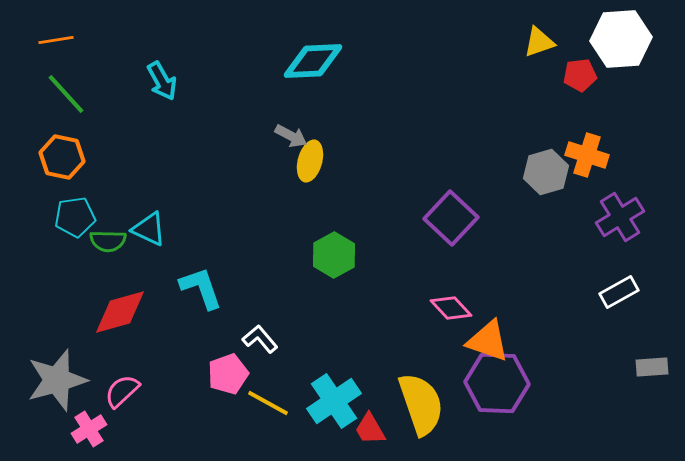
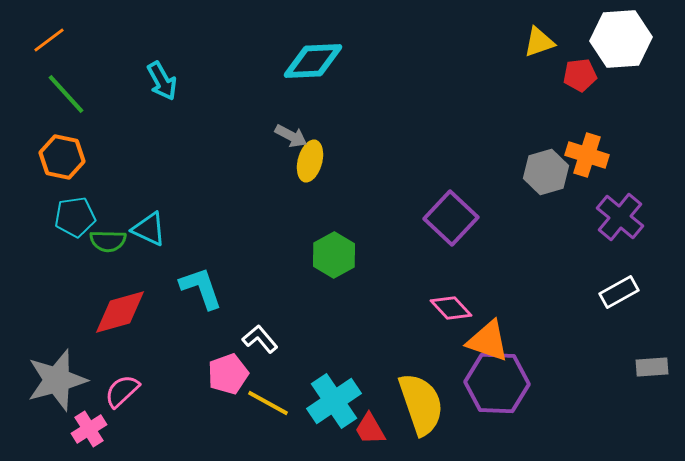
orange line: moved 7 px left; rotated 28 degrees counterclockwise
purple cross: rotated 18 degrees counterclockwise
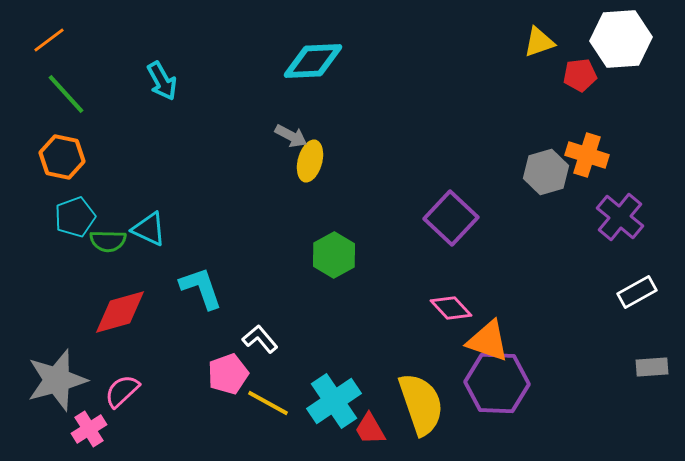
cyan pentagon: rotated 12 degrees counterclockwise
white rectangle: moved 18 px right
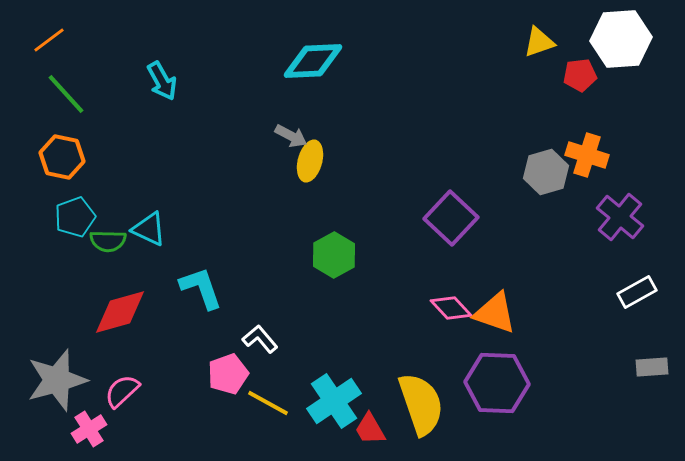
orange triangle: moved 7 px right, 28 px up
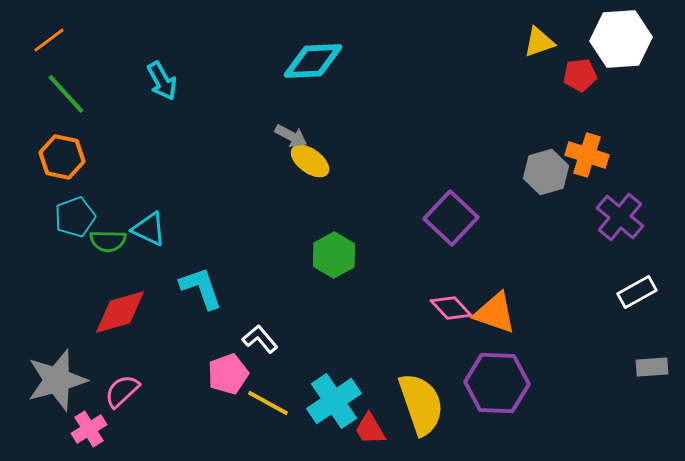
yellow ellipse: rotated 69 degrees counterclockwise
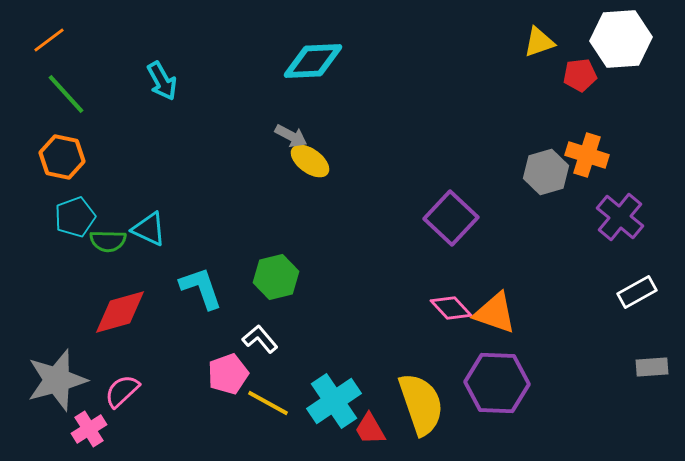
green hexagon: moved 58 px left, 22 px down; rotated 15 degrees clockwise
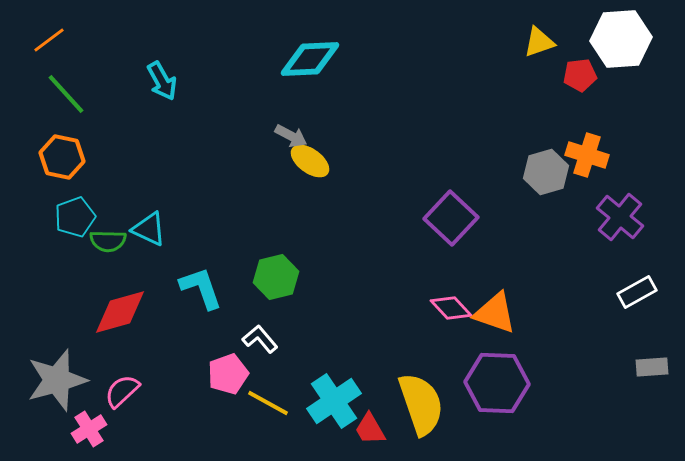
cyan diamond: moved 3 px left, 2 px up
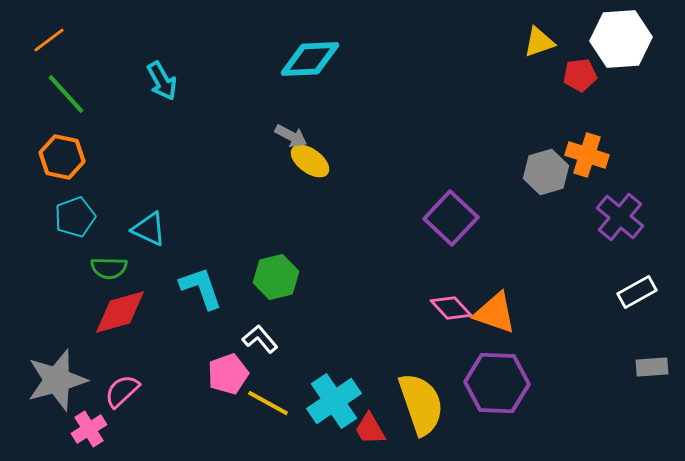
green semicircle: moved 1 px right, 27 px down
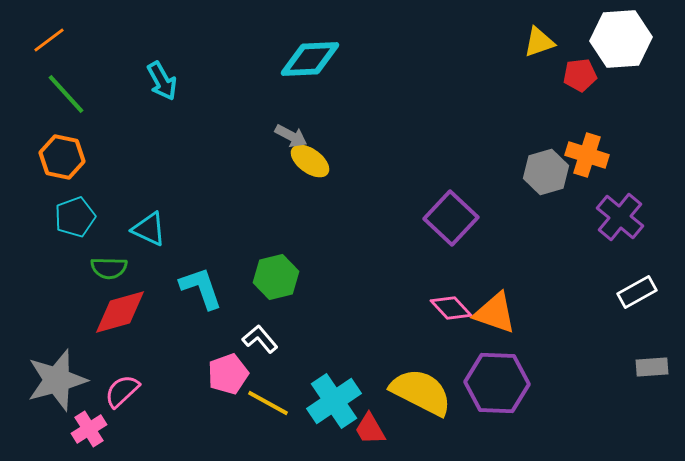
yellow semicircle: moved 12 px up; rotated 44 degrees counterclockwise
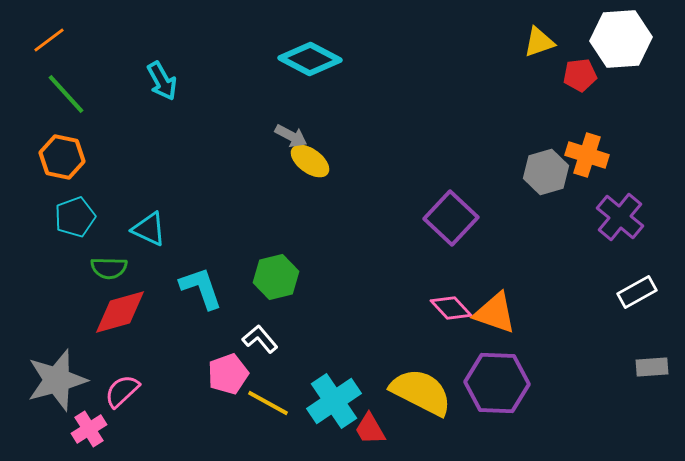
cyan diamond: rotated 30 degrees clockwise
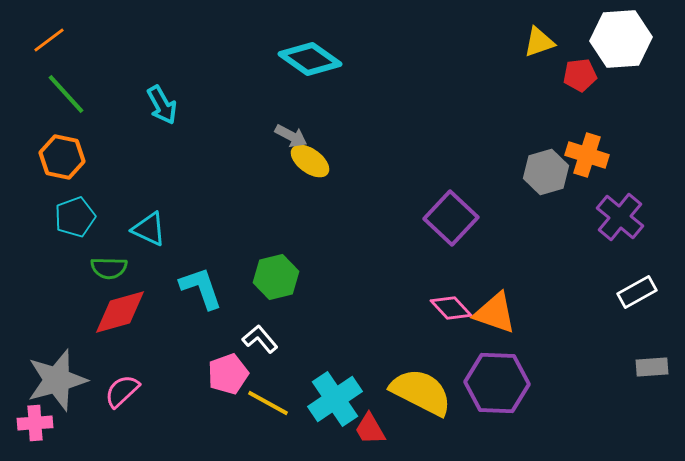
cyan diamond: rotated 8 degrees clockwise
cyan arrow: moved 24 px down
cyan cross: moved 1 px right, 2 px up
pink cross: moved 54 px left, 6 px up; rotated 28 degrees clockwise
